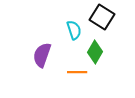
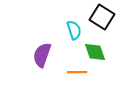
green diamond: rotated 50 degrees counterclockwise
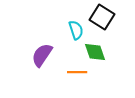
cyan semicircle: moved 2 px right
purple semicircle: rotated 15 degrees clockwise
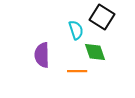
purple semicircle: rotated 35 degrees counterclockwise
orange line: moved 1 px up
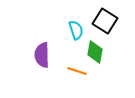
black square: moved 3 px right, 4 px down
green diamond: rotated 30 degrees clockwise
orange line: rotated 18 degrees clockwise
